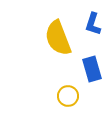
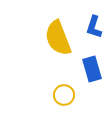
blue L-shape: moved 1 px right, 3 px down
yellow circle: moved 4 px left, 1 px up
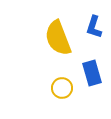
blue rectangle: moved 4 px down
yellow circle: moved 2 px left, 7 px up
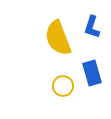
blue L-shape: moved 2 px left
yellow circle: moved 1 px right, 2 px up
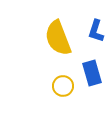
blue L-shape: moved 4 px right, 4 px down
